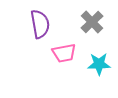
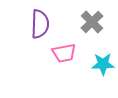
purple semicircle: rotated 12 degrees clockwise
cyan star: moved 4 px right
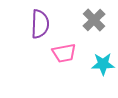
gray cross: moved 2 px right, 2 px up
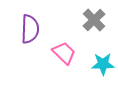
purple semicircle: moved 10 px left, 5 px down
pink trapezoid: rotated 125 degrees counterclockwise
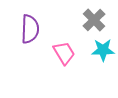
pink trapezoid: rotated 15 degrees clockwise
cyan star: moved 14 px up
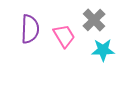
pink trapezoid: moved 17 px up
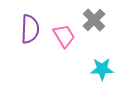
cyan star: moved 1 px left, 19 px down
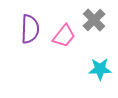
pink trapezoid: rotated 70 degrees clockwise
cyan star: moved 2 px left
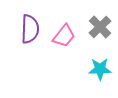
gray cross: moved 6 px right, 7 px down
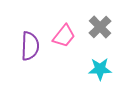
purple semicircle: moved 17 px down
